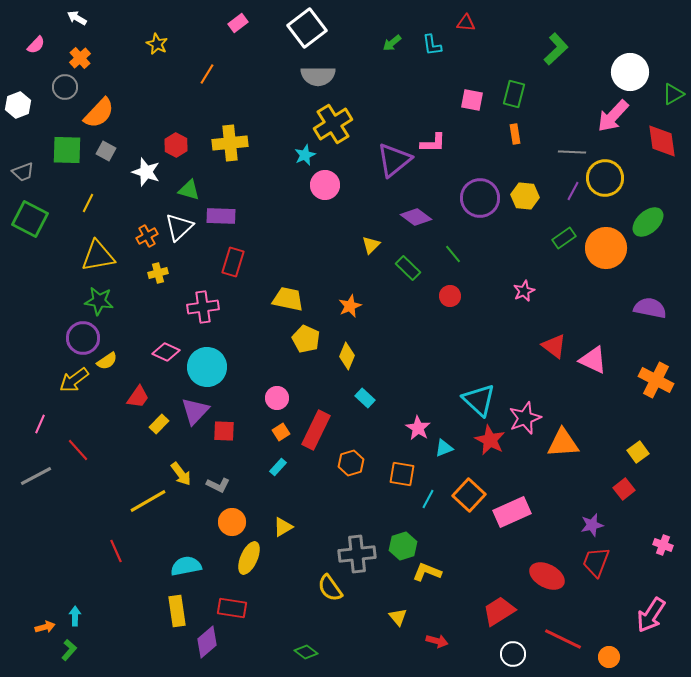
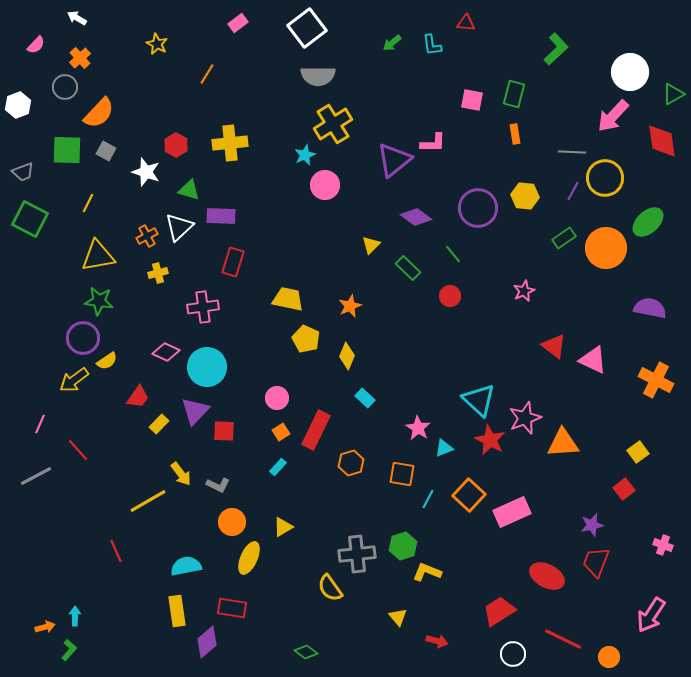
purple circle at (480, 198): moved 2 px left, 10 px down
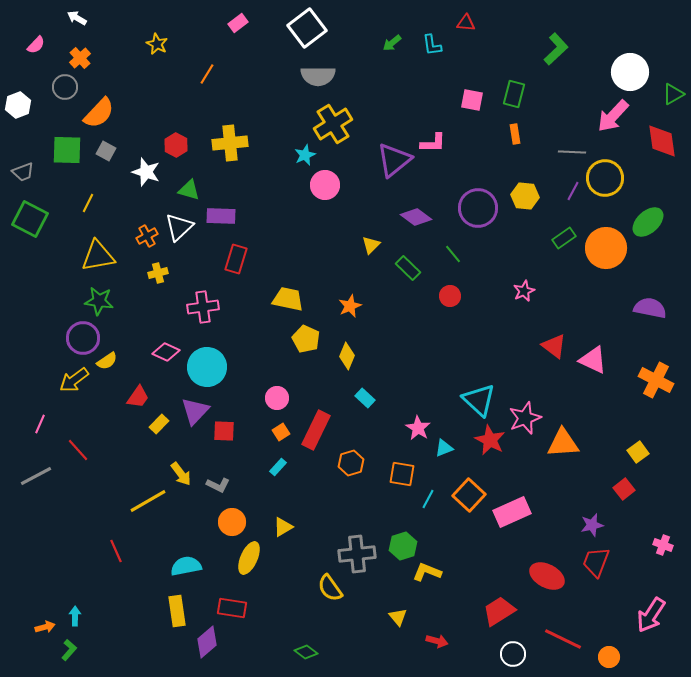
red rectangle at (233, 262): moved 3 px right, 3 px up
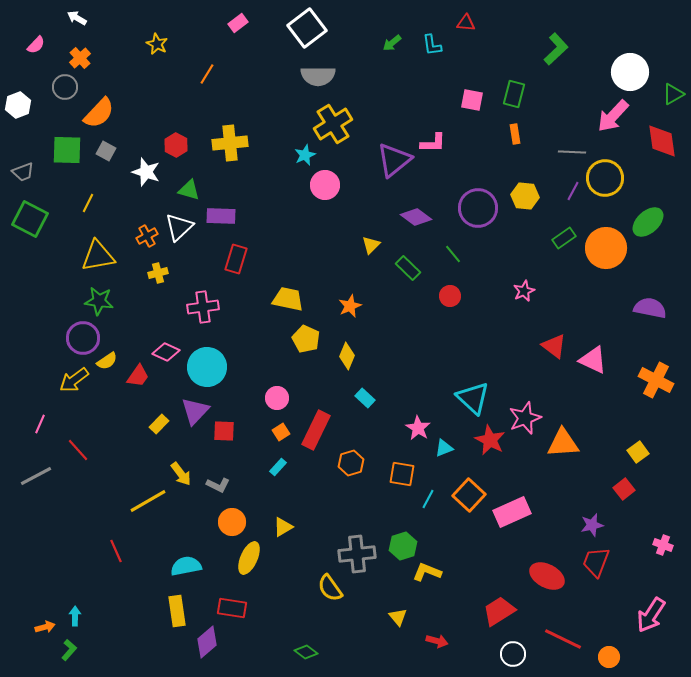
red trapezoid at (138, 397): moved 21 px up
cyan triangle at (479, 400): moved 6 px left, 2 px up
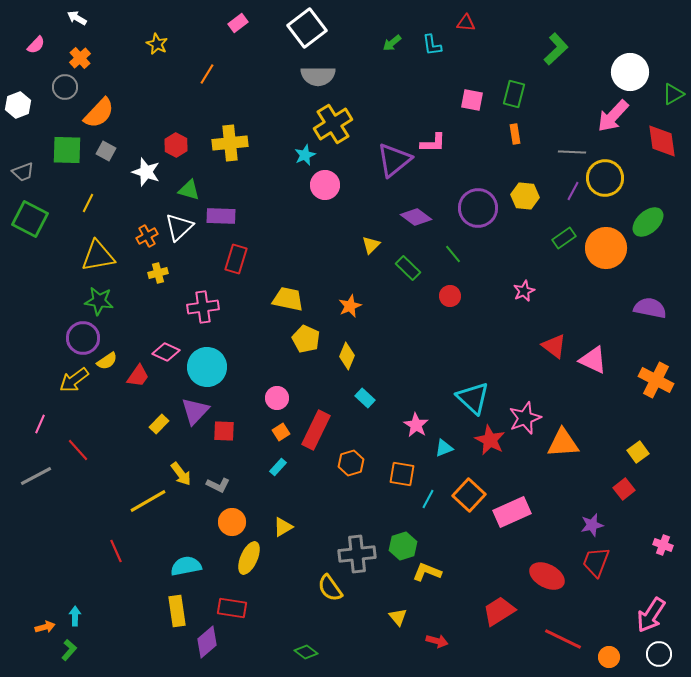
pink star at (418, 428): moved 2 px left, 3 px up
white circle at (513, 654): moved 146 px right
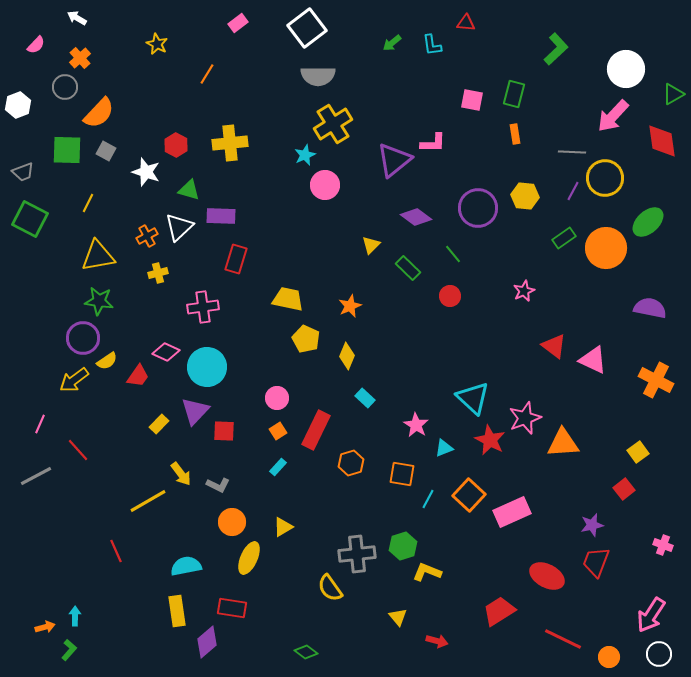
white circle at (630, 72): moved 4 px left, 3 px up
orange square at (281, 432): moved 3 px left, 1 px up
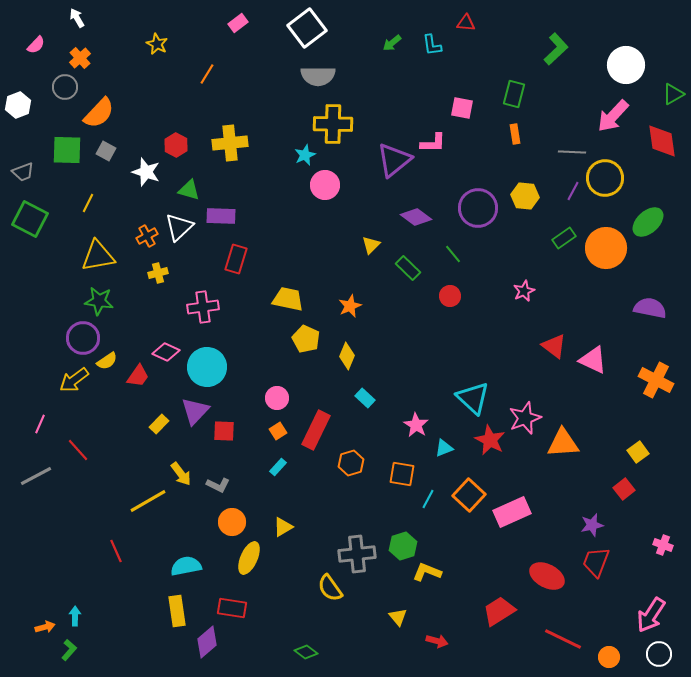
white arrow at (77, 18): rotated 30 degrees clockwise
white circle at (626, 69): moved 4 px up
pink square at (472, 100): moved 10 px left, 8 px down
yellow cross at (333, 124): rotated 33 degrees clockwise
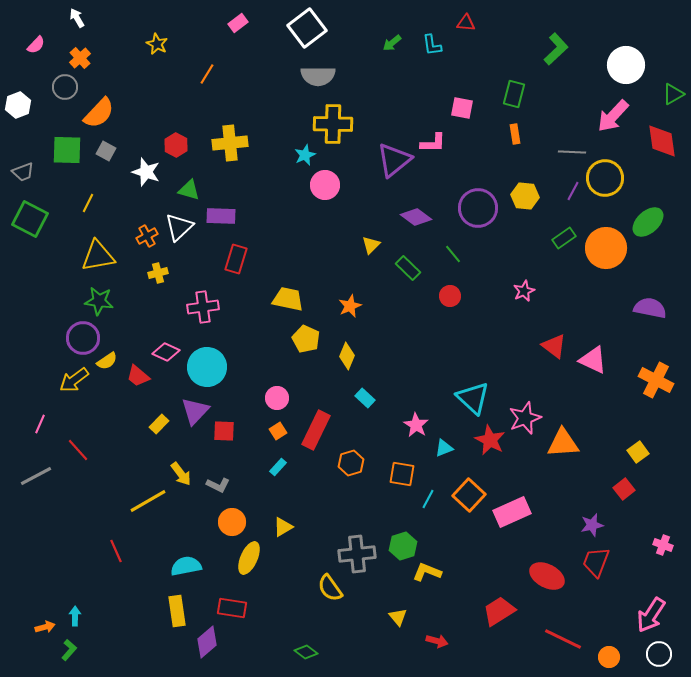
red trapezoid at (138, 376): rotated 95 degrees clockwise
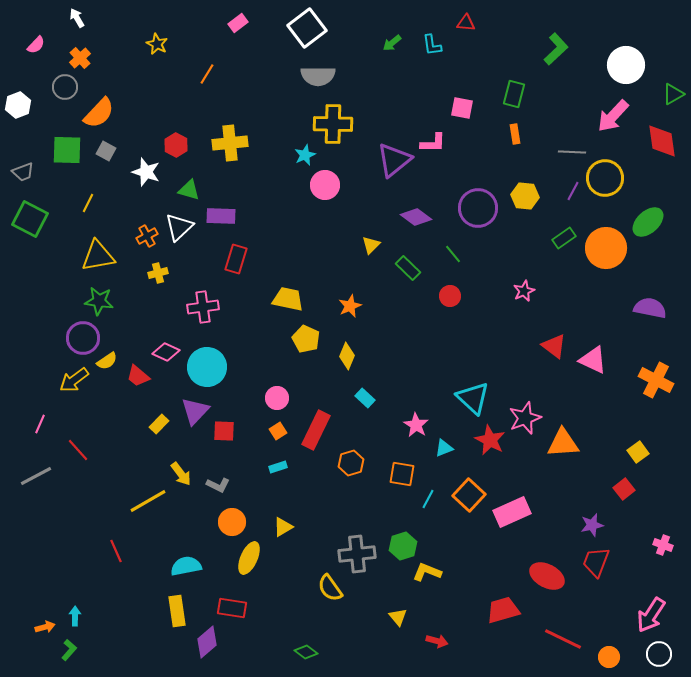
cyan rectangle at (278, 467): rotated 30 degrees clockwise
red trapezoid at (499, 611): moved 4 px right, 1 px up; rotated 16 degrees clockwise
